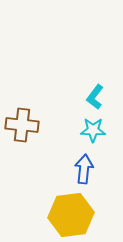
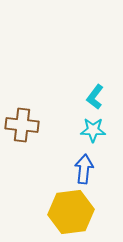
yellow hexagon: moved 3 px up
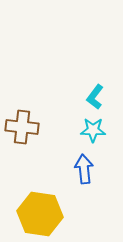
brown cross: moved 2 px down
blue arrow: rotated 12 degrees counterclockwise
yellow hexagon: moved 31 px left, 2 px down; rotated 15 degrees clockwise
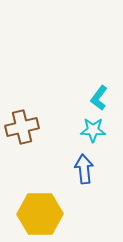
cyan L-shape: moved 4 px right, 1 px down
brown cross: rotated 20 degrees counterclockwise
yellow hexagon: rotated 9 degrees counterclockwise
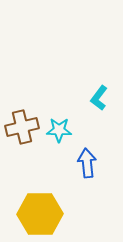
cyan star: moved 34 px left
blue arrow: moved 3 px right, 6 px up
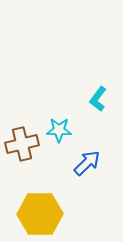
cyan L-shape: moved 1 px left, 1 px down
brown cross: moved 17 px down
blue arrow: rotated 52 degrees clockwise
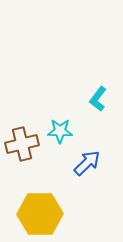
cyan star: moved 1 px right, 1 px down
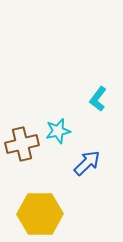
cyan star: moved 2 px left; rotated 15 degrees counterclockwise
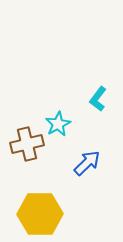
cyan star: moved 7 px up; rotated 15 degrees counterclockwise
brown cross: moved 5 px right
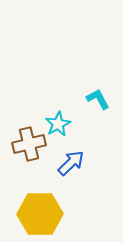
cyan L-shape: rotated 115 degrees clockwise
brown cross: moved 2 px right
blue arrow: moved 16 px left
